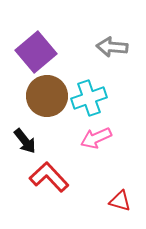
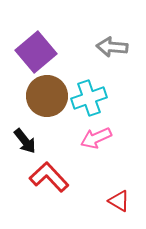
red triangle: moved 1 px left; rotated 15 degrees clockwise
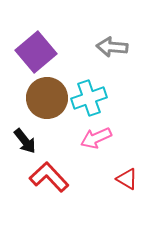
brown circle: moved 2 px down
red triangle: moved 8 px right, 22 px up
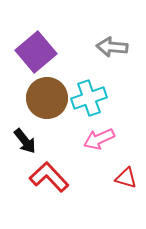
pink arrow: moved 3 px right, 1 px down
red triangle: moved 1 px left, 1 px up; rotated 15 degrees counterclockwise
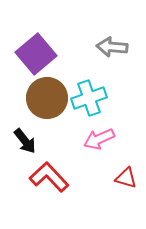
purple square: moved 2 px down
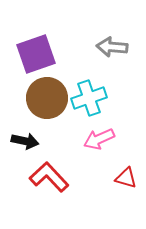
purple square: rotated 21 degrees clockwise
black arrow: rotated 40 degrees counterclockwise
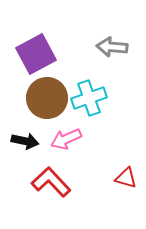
purple square: rotated 9 degrees counterclockwise
pink arrow: moved 33 px left
red L-shape: moved 2 px right, 5 px down
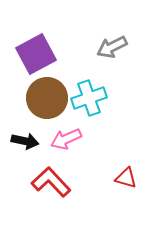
gray arrow: rotated 32 degrees counterclockwise
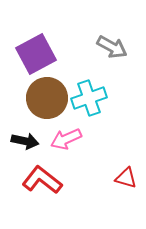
gray arrow: rotated 124 degrees counterclockwise
red L-shape: moved 9 px left, 2 px up; rotated 9 degrees counterclockwise
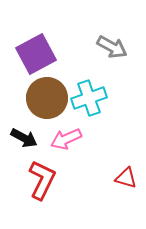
black arrow: moved 1 px left, 3 px up; rotated 16 degrees clockwise
red L-shape: rotated 78 degrees clockwise
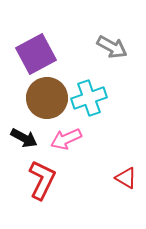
red triangle: rotated 15 degrees clockwise
